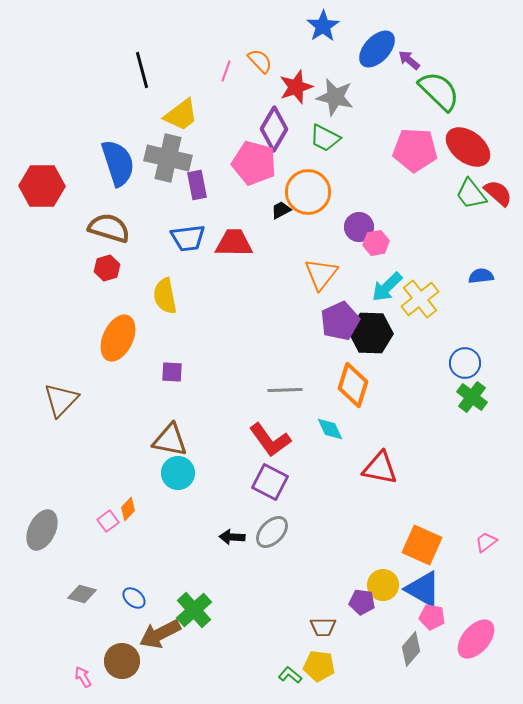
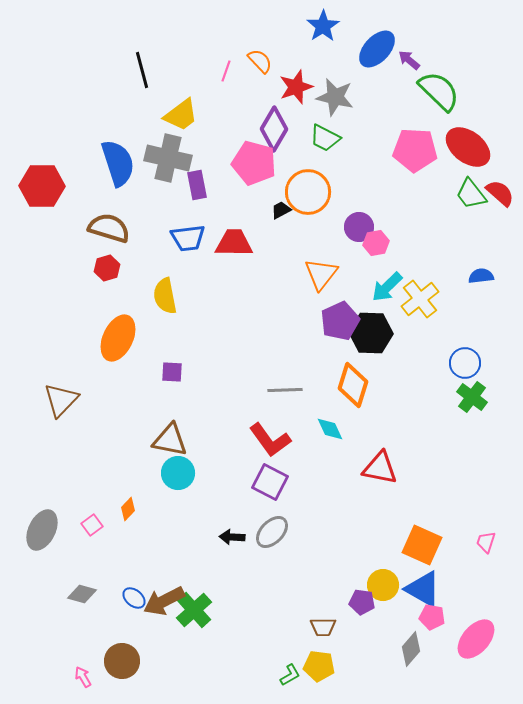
red semicircle at (498, 193): moved 2 px right
pink square at (108, 521): moved 16 px left, 4 px down
pink trapezoid at (486, 542): rotated 35 degrees counterclockwise
brown arrow at (160, 634): moved 4 px right, 33 px up
green L-shape at (290, 675): rotated 110 degrees clockwise
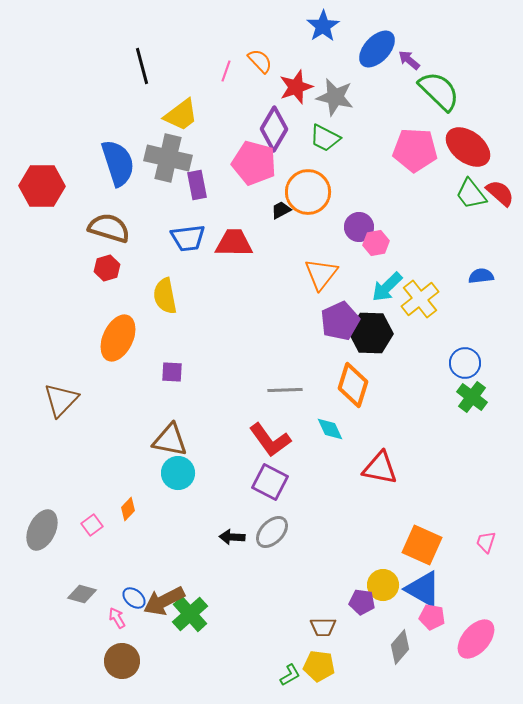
black line at (142, 70): moved 4 px up
green cross at (194, 610): moved 4 px left, 4 px down
gray diamond at (411, 649): moved 11 px left, 2 px up
pink arrow at (83, 677): moved 34 px right, 59 px up
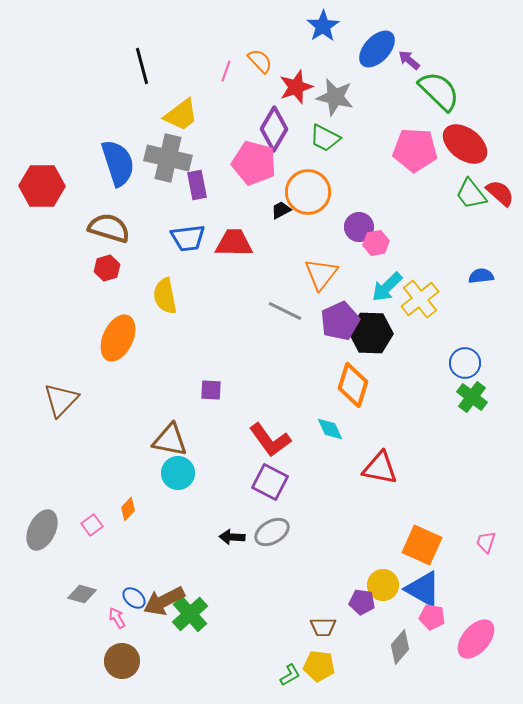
red ellipse at (468, 147): moved 3 px left, 3 px up
purple square at (172, 372): moved 39 px right, 18 px down
gray line at (285, 390): moved 79 px up; rotated 28 degrees clockwise
gray ellipse at (272, 532): rotated 16 degrees clockwise
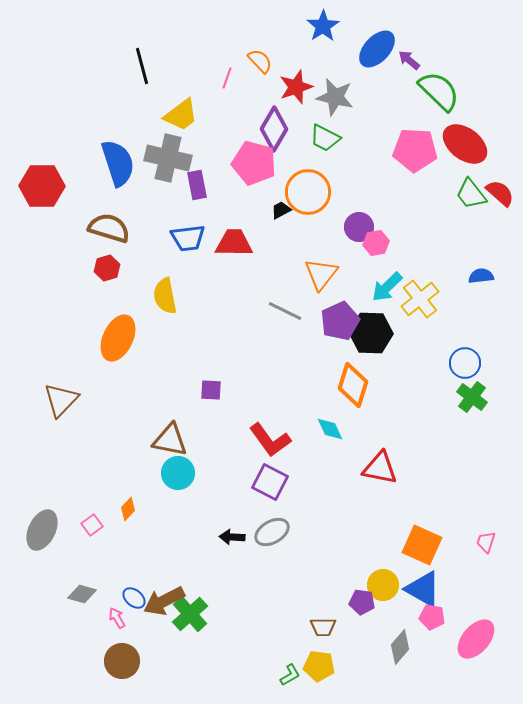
pink line at (226, 71): moved 1 px right, 7 px down
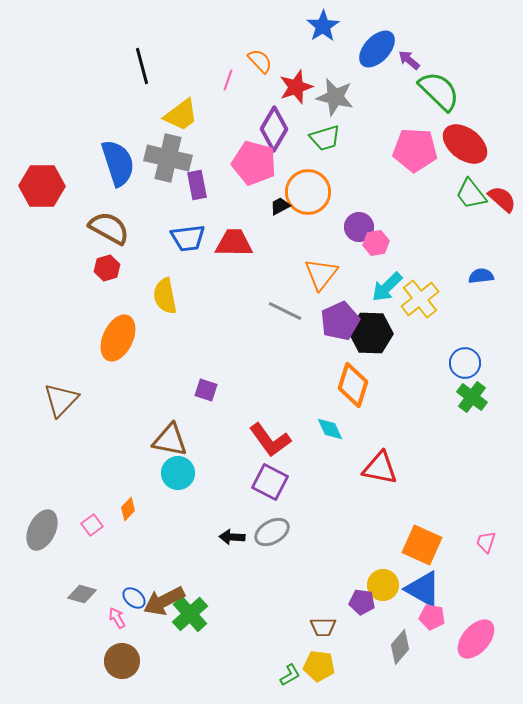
pink line at (227, 78): moved 1 px right, 2 px down
green trapezoid at (325, 138): rotated 44 degrees counterclockwise
red semicircle at (500, 193): moved 2 px right, 6 px down
black trapezoid at (281, 210): moved 1 px left, 4 px up
brown semicircle at (109, 228): rotated 12 degrees clockwise
purple square at (211, 390): moved 5 px left; rotated 15 degrees clockwise
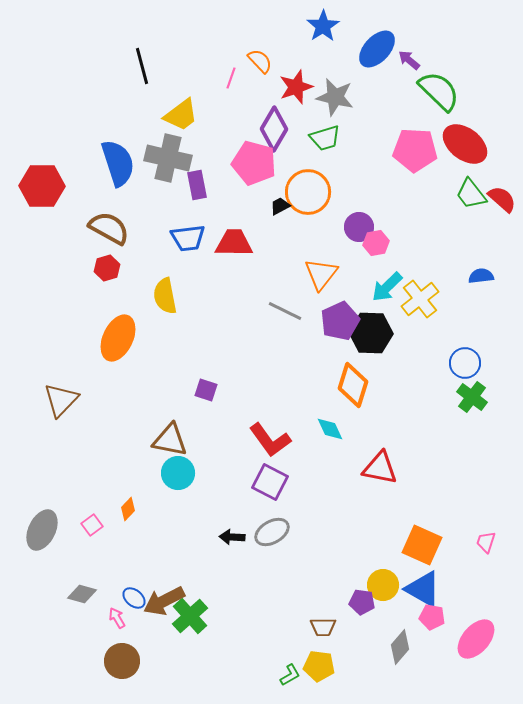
pink line at (228, 80): moved 3 px right, 2 px up
green cross at (190, 614): moved 2 px down
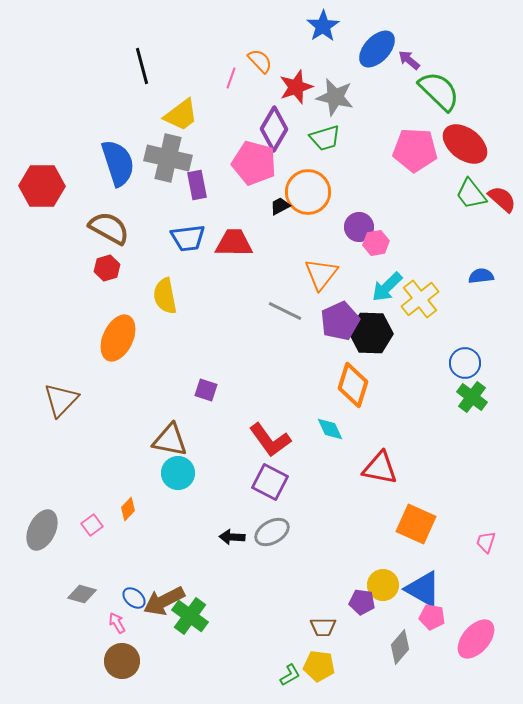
orange square at (422, 545): moved 6 px left, 21 px up
green cross at (190, 616): rotated 12 degrees counterclockwise
pink arrow at (117, 618): moved 5 px down
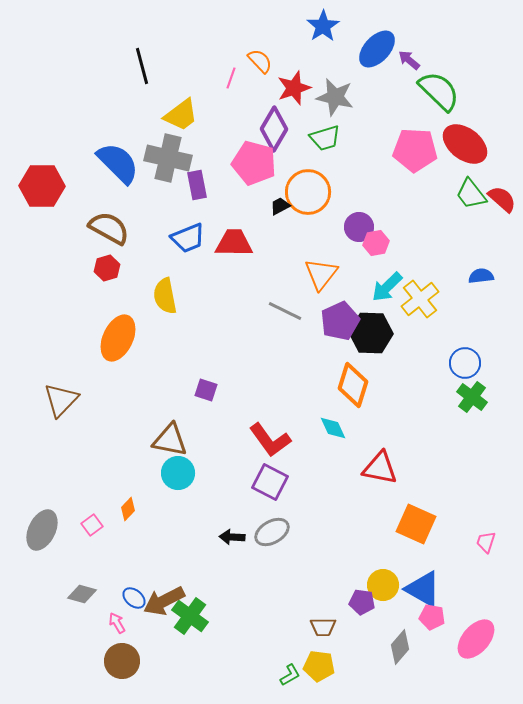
red star at (296, 87): moved 2 px left, 1 px down
blue semicircle at (118, 163): rotated 27 degrees counterclockwise
blue trapezoid at (188, 238): rotated 15 degrees counterclockwise
cyan diamond at (330, 429): moved 3 px right, 1 px up
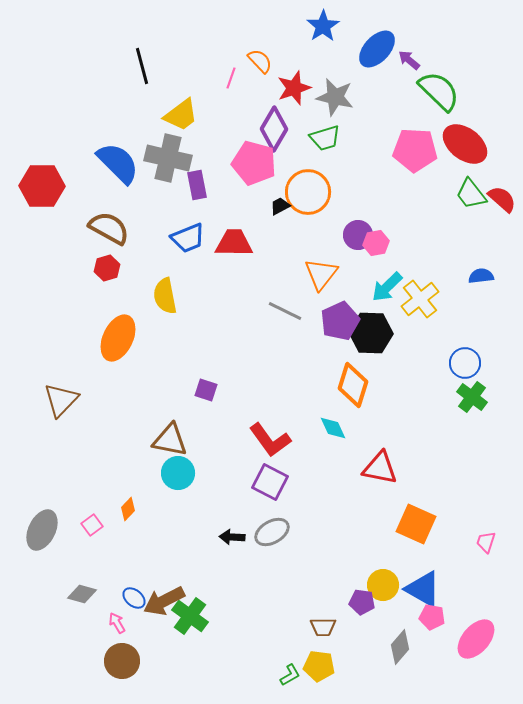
purple circle at (359, 227): moved 1 px left, 8 px down
